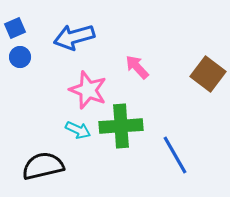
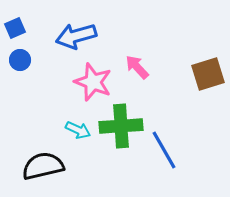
blue arrow: moved 2 px right, 1 px up
blue circle: moved 3 px down
brown square: rotated 36 degrees clockwise
pink star: moved 5 px right, 8 px up
blue line: moved 11 px left, 5 px up
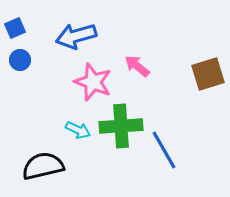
pink arrow: moved 1 px up; rotated 8 degrees counterclockwise
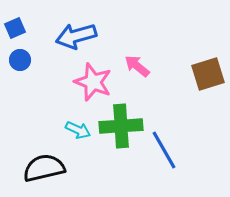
black semicircle: moved 1 px right, 2 px down
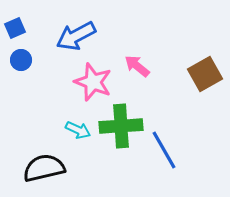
blue arrow: rotated 12 degrees counterclockwise
blue circle: moved 1 px right
brown square: moved 3 px left; rotated 12 degrees counterclockwise
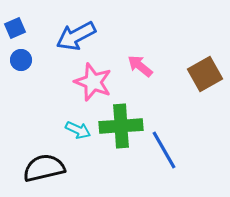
pink arrow: moved 3 px right
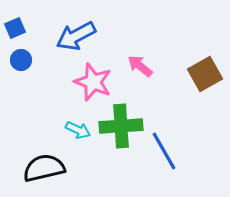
blue line: moved 1 px down
